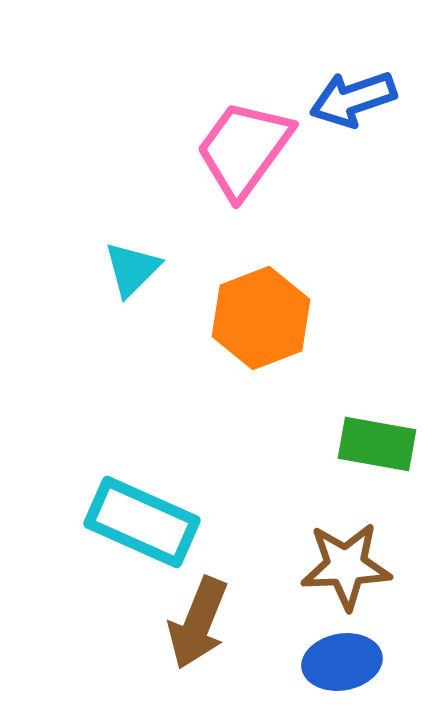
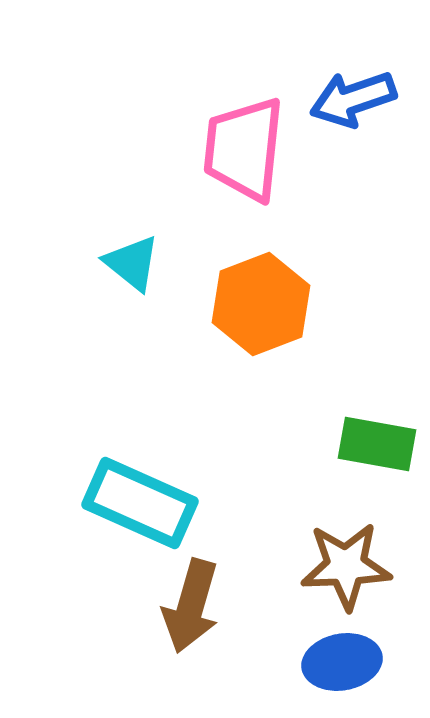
pink trapezoid: rotated 30 degrees counterclockwise
cyan triangle: moved 6 px up; rotated 36 degrees counterclockwise
orange hexagon: moved 14 px up
cyan rectangle: moved 2 px left, 19 px up
brown arrow: moved 7 px left, 17 px up; rotated 6 degrees counterclockwise
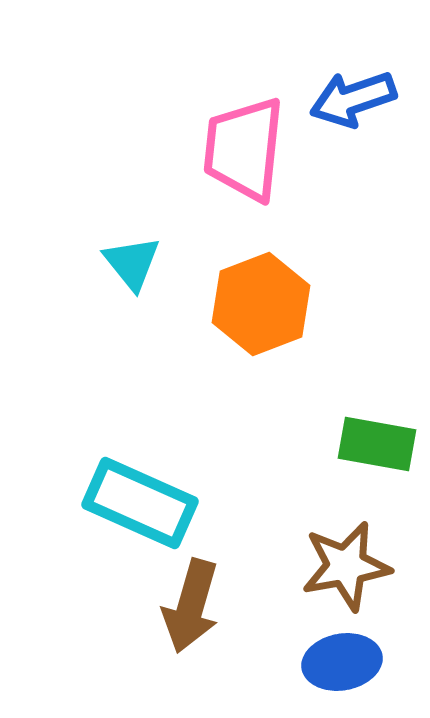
cyan triangle: rotated 12 degrees clockwise
brown star: rotated 8 degrees counterclockwise
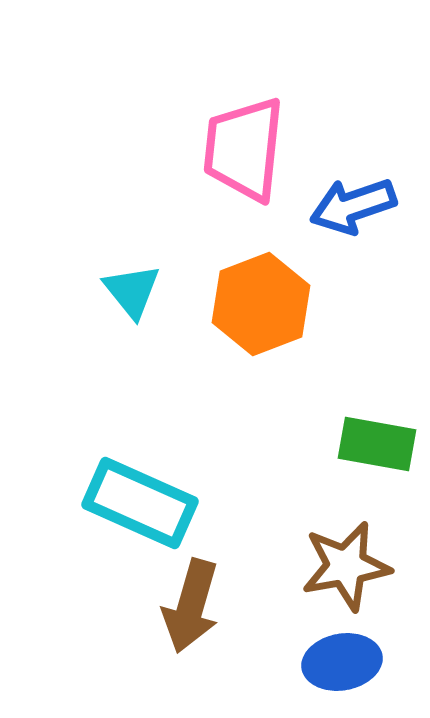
blue arrow: moved 107 px down
cyan triangle: moved 28 px down
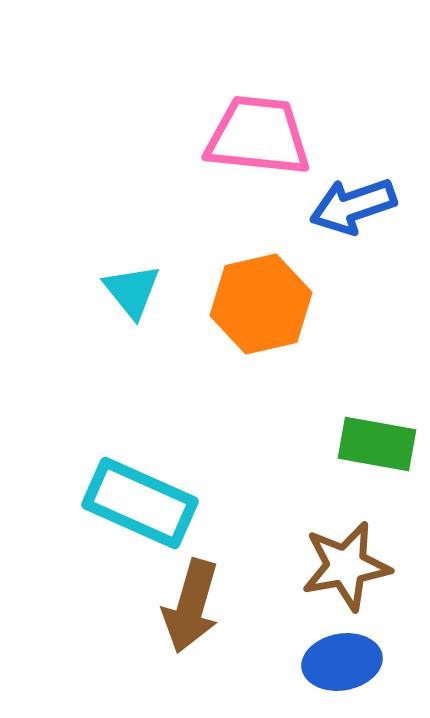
pink trapezoid: moved 14 px right, 13 px up; rotated 90 degrees clockwise
orange hexagon: rotated 8 degrees clockwise
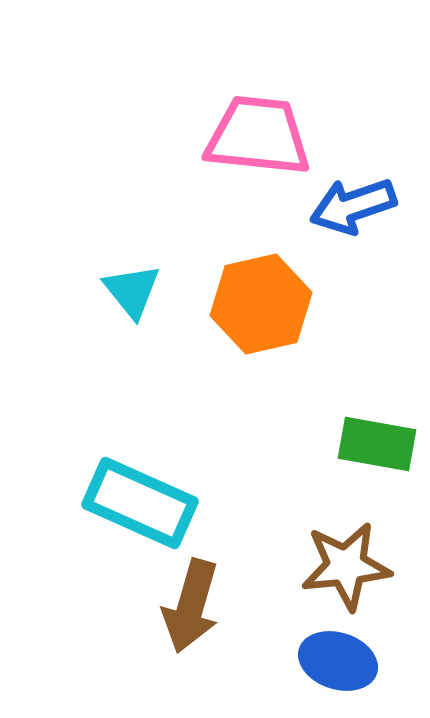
brown star: rotated 4 degrees clockwise
blue ellipse: moved 4 px left, 1 px up; rotated 28 degrees clockwise
